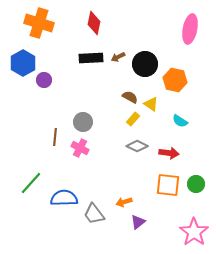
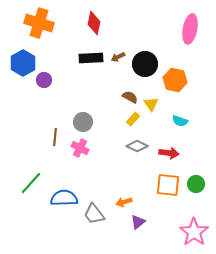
yellow triangle: rotated 21 degrees clockwise
cyan semicircle: rotated 14 degrees counterclockwise
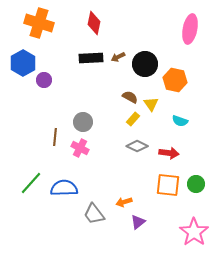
blue semicircle: moved 10 px up
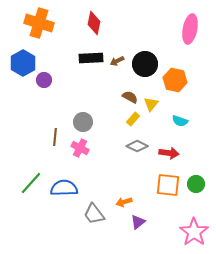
brown arrow: moved 1 px left, 4 px down
yellow triangle: rotated 14 degrees clockwise
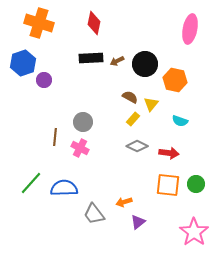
blue hexagon: rotated 10 degrees clockwise
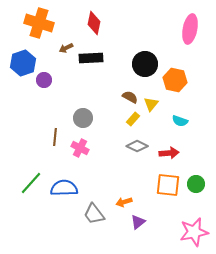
brown arrow: moved 51 px left, 13 px up
gray circle: moved 4 px up
red arrow: rotated 12 degrees counterclockwise
pink star: rotated 24 degrees clockwise
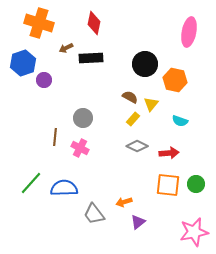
pink ellipse: moved 1 px left, 3 px down
